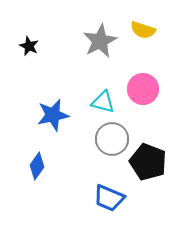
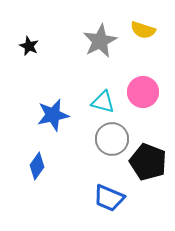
pink circle: moved 3 px down
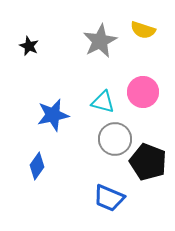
gray circle: moved 3 px right
